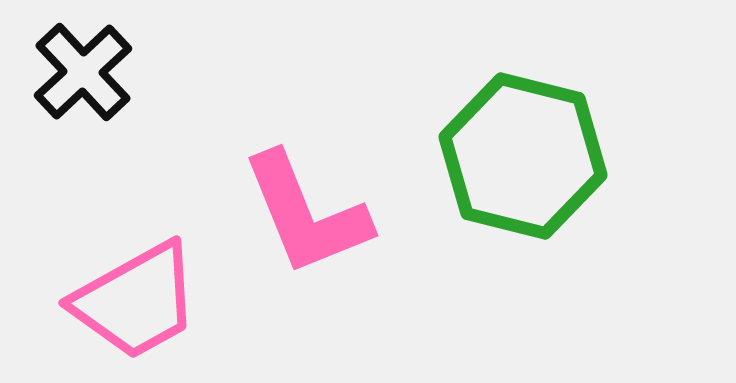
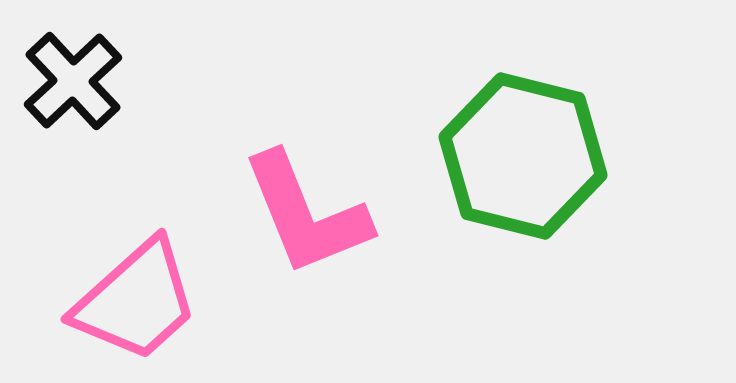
black cross: moved 10 px left, 9 px down
pink trapezoid: rotated 13 degrees counterclockwise
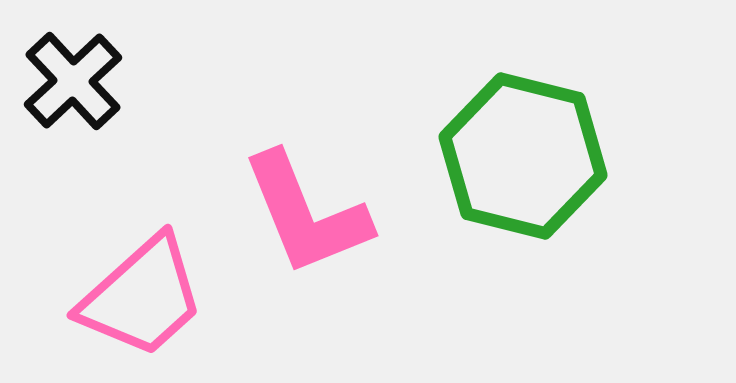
pink trapezoid: moved 6 px right, 4 px up
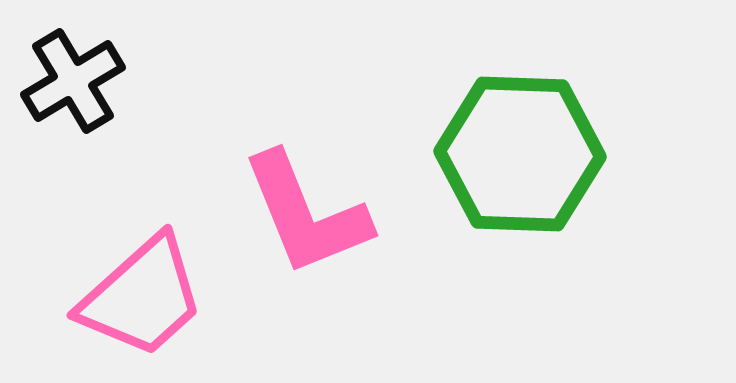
black cross: rotated 12 degrees clockwise
green hexagon: moved 3 px left, 2 px up; rotated 12 degrees counterclockwise
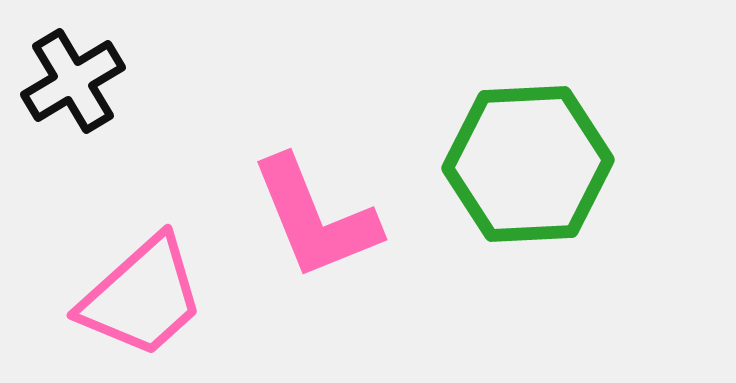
green hexagon: moved 8 px right, 10 px down; rotated 5 degrees counterclockwise
pink L-shape: moved 9 px right, 4 px down
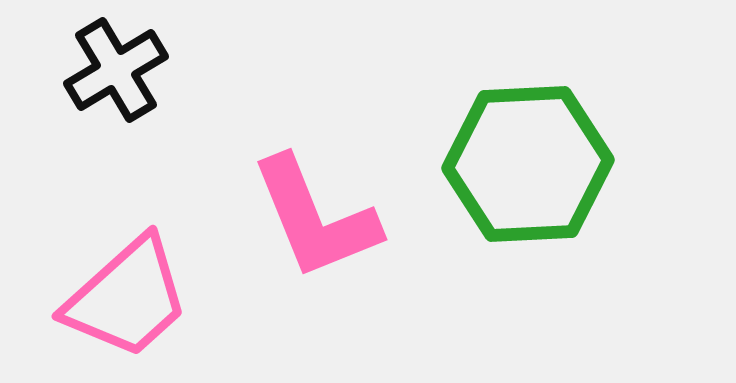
black cross: moved 43 px right, 11 px up
pink trapezoid: moved 15 px left, 1 px down
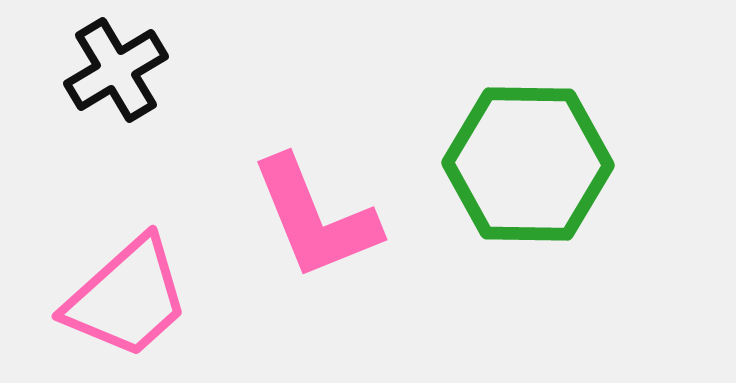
green hexagon: rotated 4 degrees clockwise
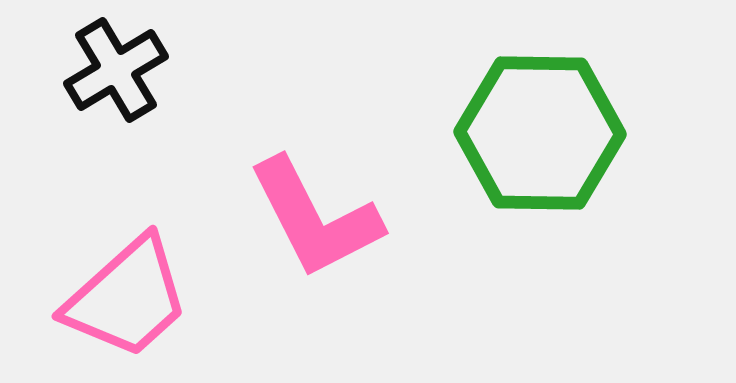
green hexagon: moved 12 px right, 31 px up
pink L-shape: rotated 5 degrees counterclockwise
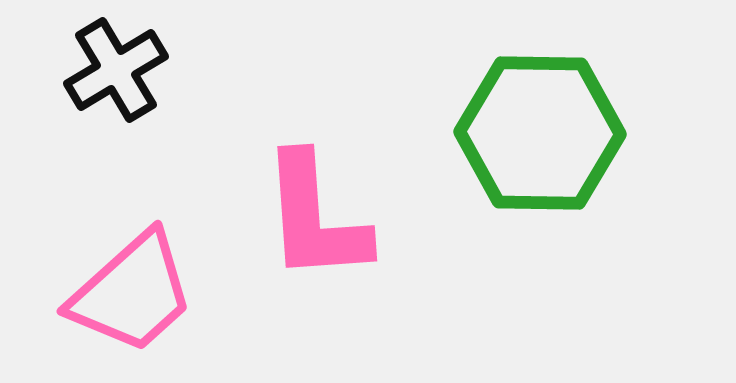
pink L-shape: rotated 23 degrees clockwise
pink trapezoid: moved 5 px right, 5 px up
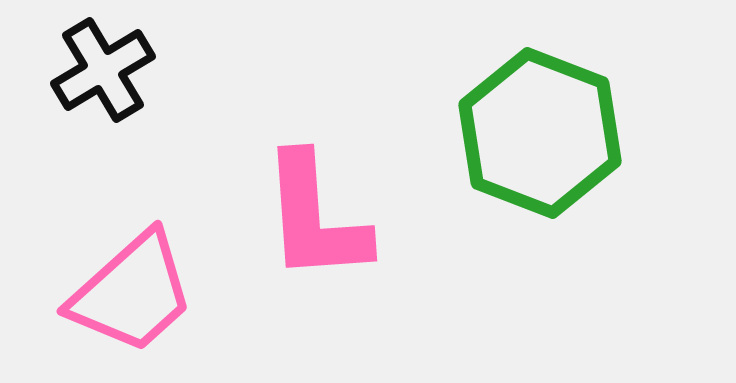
black cross: moved 13 px left
green hexagon: rotated 20 degrees clockwise
